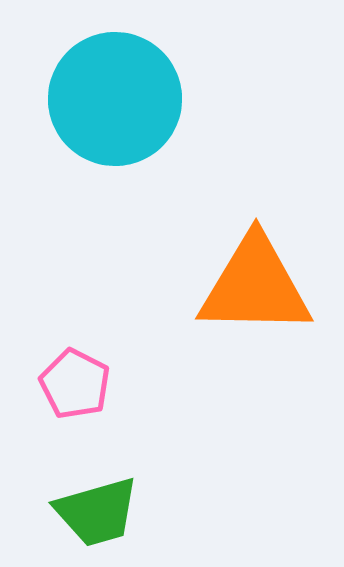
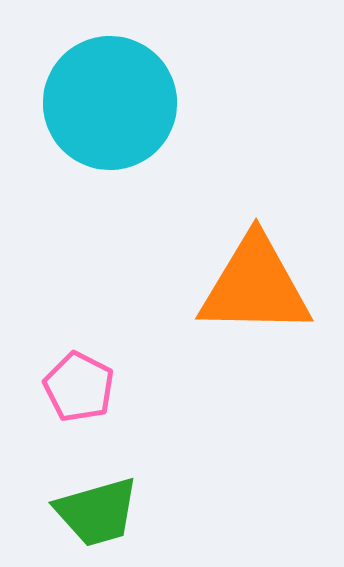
cyan circle: moved 5 px left, 4 px down
pink pentagon: moved 4 px right, 3 px down
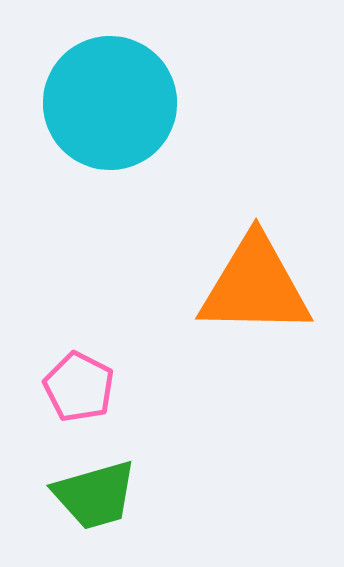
green trapezoid: moved 2 px left, 17 px up
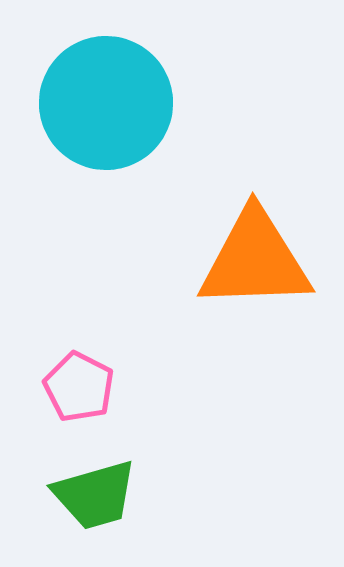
cyan circle: moved 4 px left
orange triangle: moved 26 px up; rotated 3 degrees counterclockwise
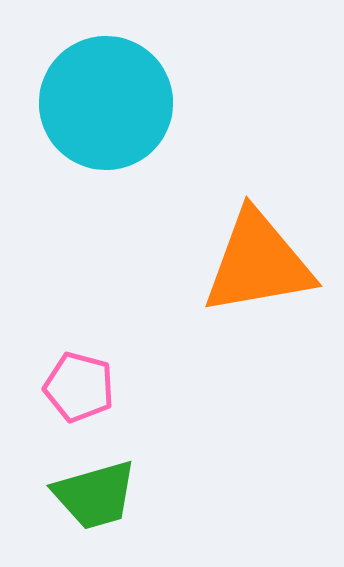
orange triangle: moved 3 px right, 3 px down; rotated 8 degrees counterclockwise
pink pentagon: rotated 12 degrees counterclockwise
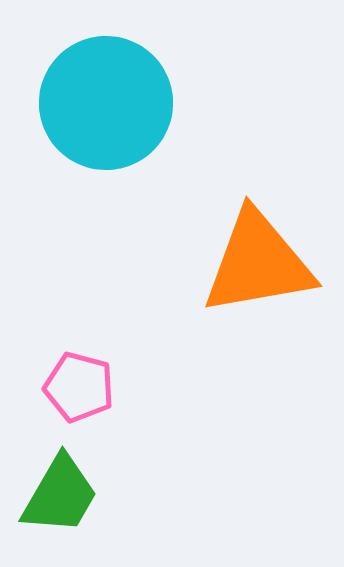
green trapezoid: moved 35 px left; rotated 44 degrees counterclockwise
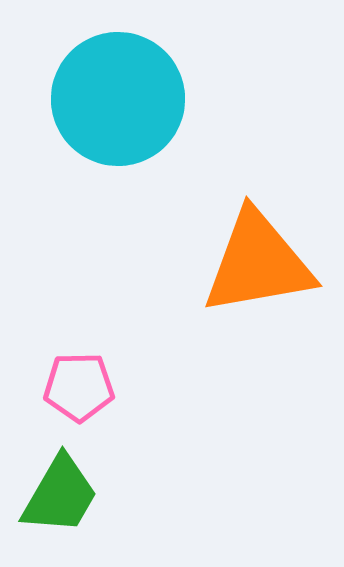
cyan circle: moved 12 px right, 4 px up
pink pentagon: rotated 16 degrees counterclockwise
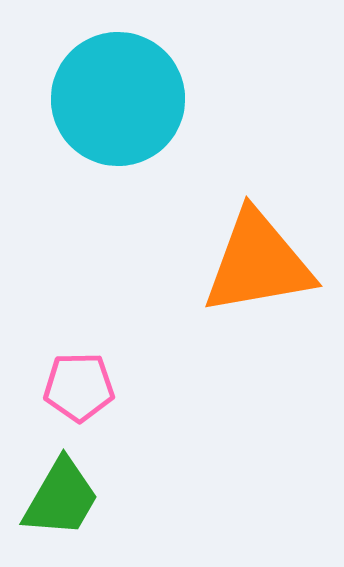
green trapezoid: moved 1 px right, 3 px down
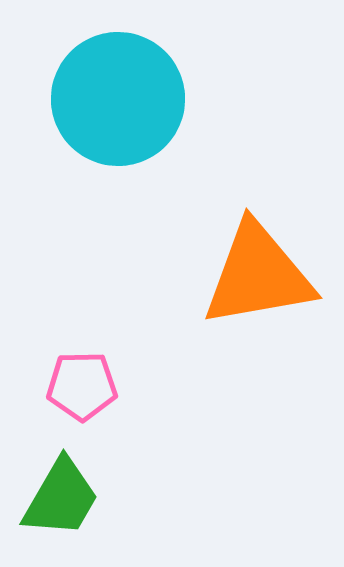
orange triangle: moved 12 px down
pink pentagon: moved 3 px right, 1 px up
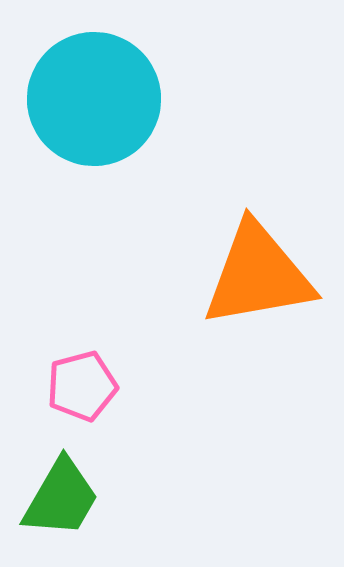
cyan circle: moved 24 px left
pink pentagon: rotated 14 degrees counterclockwise
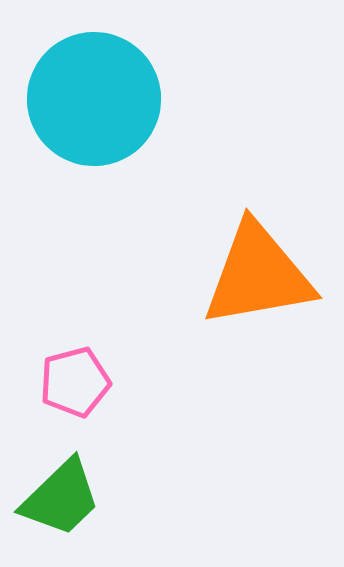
pink pentagon: moved 7 px left, 4 px up
green trapezoid: rotated 16 degrees clockwise
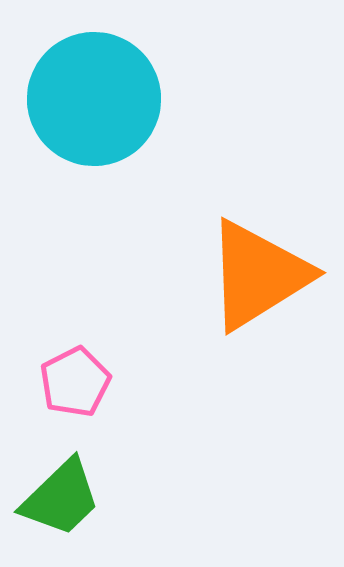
orange triangle: rotated 22 degrees counterclockwise
pink pentagon: rotated 12 degrees counterclockwise
